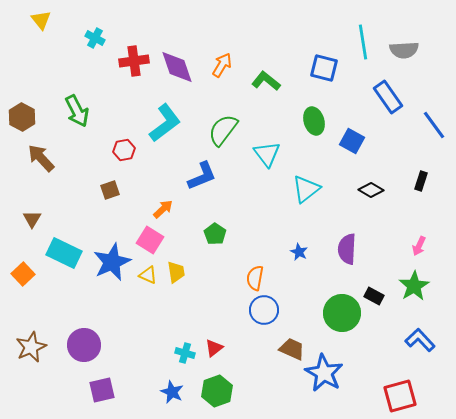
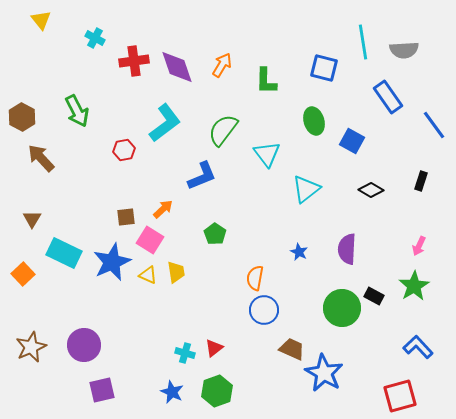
green L-shape at (266, 81): rotated 128 degrees counterclockwise
brown square at (110, 190): moved 16 px right, 27 px down; rotated 12 degrees clockwise
green circle at (342, 313): moved 5 px up
blue L-shape at (420, 340): moved 2 px left, 7 px down
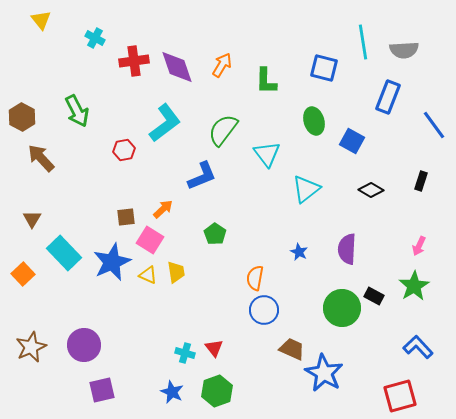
blue rectangle at (388, 97): rotated 56 degrees clockwise
cyan rectangle at (64, 253): rotated 20 degrees clockwise
red triangle at (214, 348): rotated 30 degrees counterclockwise
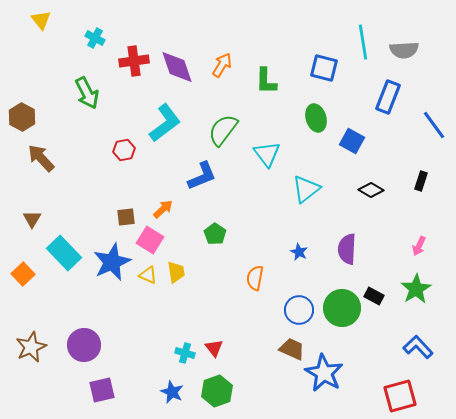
green arrow at (77, 111): moved 10 px right, 18 px up
green ellipse at (314, 121): moved 2 px right, 3 px up
green star at (414, 286): moved 2 px right, 3 px down
blue circle at (264, 310): moved 35 px right
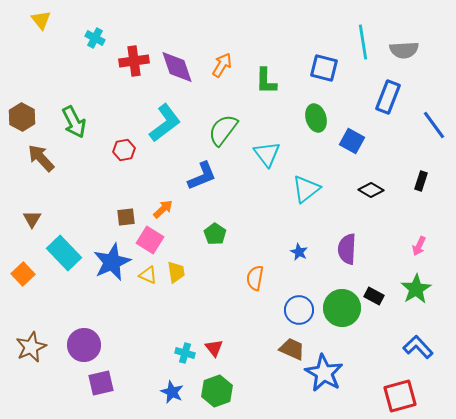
green arrow at (87, 93): moved 13 px left, 29 px down
purple square at (102, 390): moved 1 px left, 7 px up
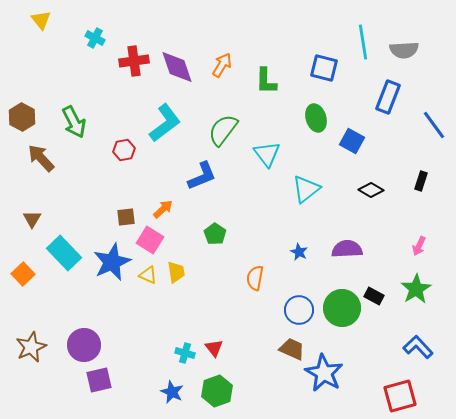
purple semicircle at (347, 249): rotated 84 degrees clockwise
purple square at (101, 383): moved 2 px left, 3 px up
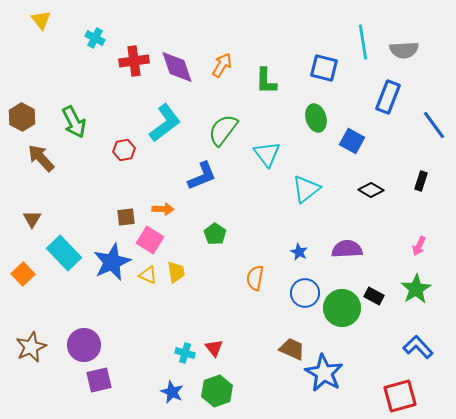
orange arrow at (163, 209): rotated 45 degrees clockwise
blue circle at (299, 310): moved 6 px right, 17 px up
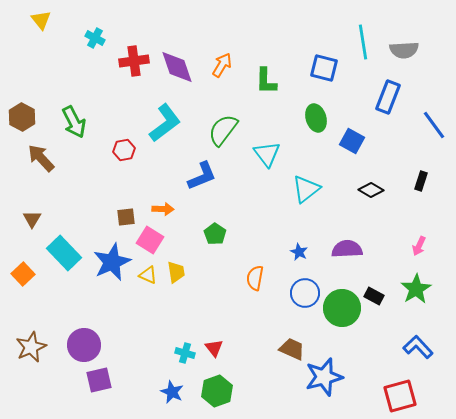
blue star at (324, 373): moved 4 px down; rotated 27 degrees clockwise
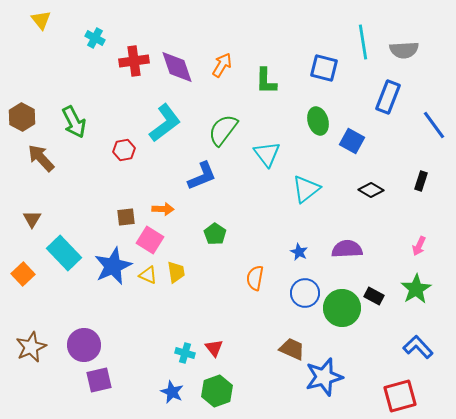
green ellipse at (316, 118): moved 2 px right, 3 px down
blue star at (112, 262): moved 1 px right, 4 px down
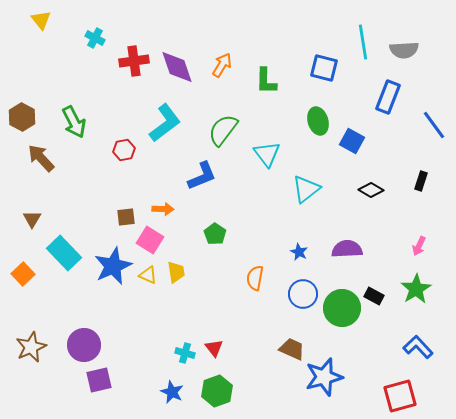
blue circle at (305, 293): moved 2 px left, 1 px down
